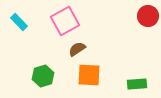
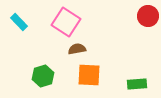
pink square: moved 1 px right, 1 px down; rotated 28 degrees counterclockwise
brown semicircle: rotated 24 degrees clockwise
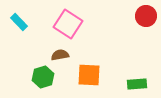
red circle: moved 2 px left
pink square: moved 2 px right, 2 px down
brown semicircle: moved 17 px left, 6 px down
green hexagon: moved 1 px down
